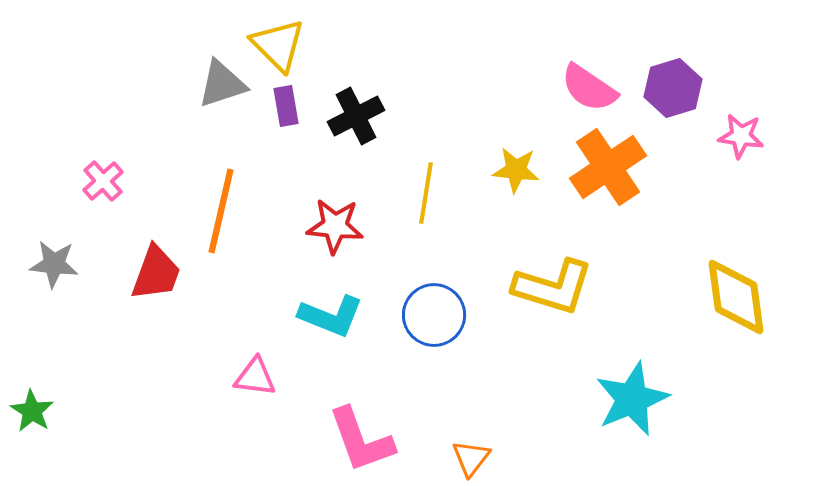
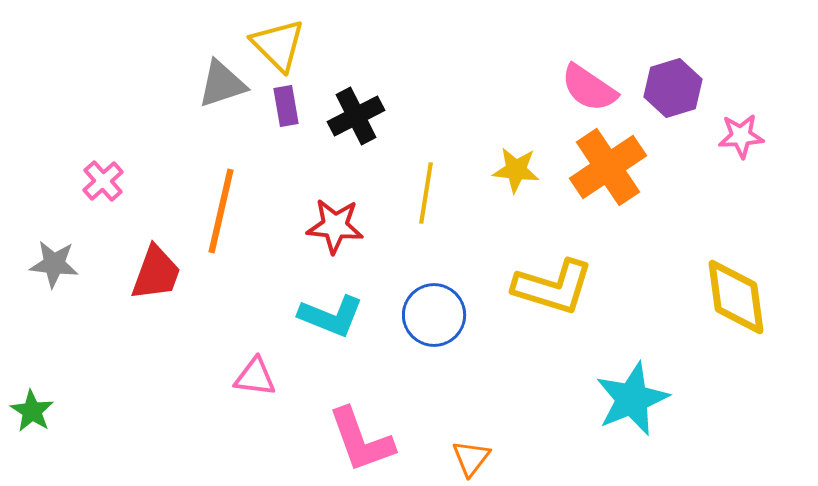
pink star: rotated 12 degrees counterclockwise
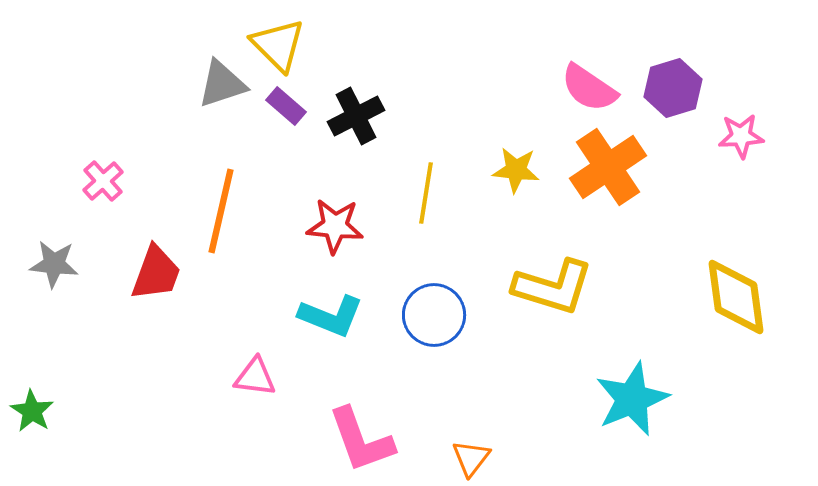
purple rectangle: rotated 39 degrees counterclockwise
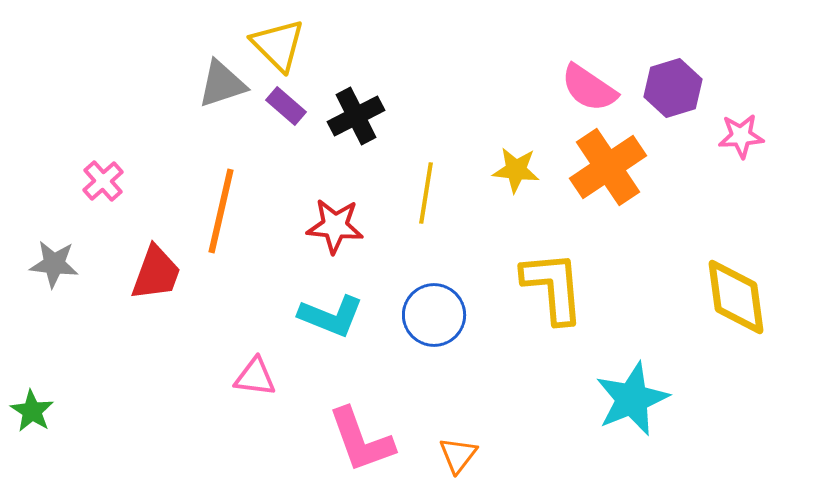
yellow L-shape: rotated 112 degrees counterclockwise
orange triangle: moved 13 px left, 3 px up
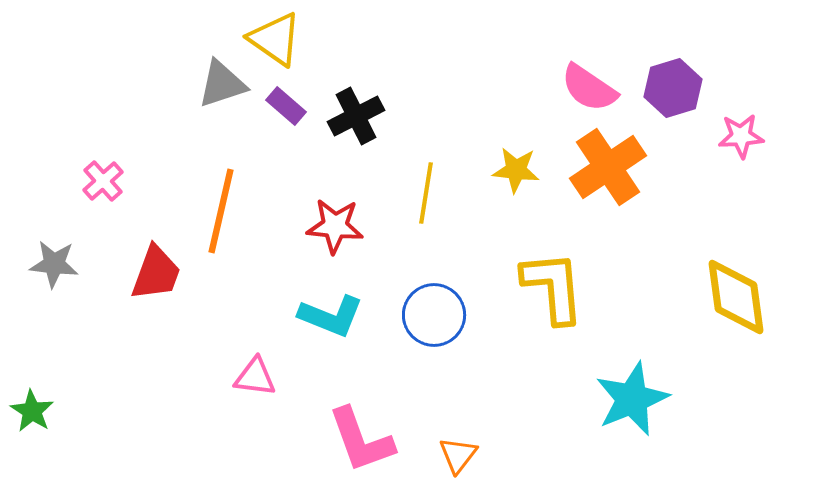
yellow triangle: moved 3 px left, 6 px up; rotated 10 degrees counterclockwise
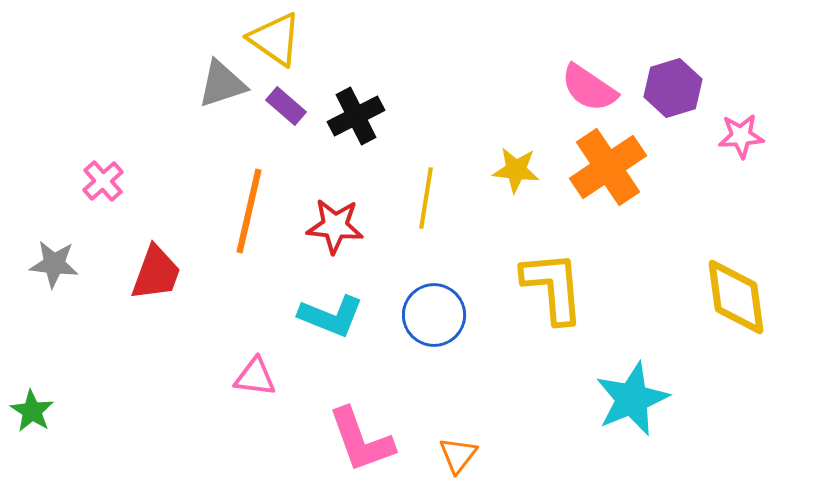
yellow line: moved 5 px down
orange line: moved 28 px right
